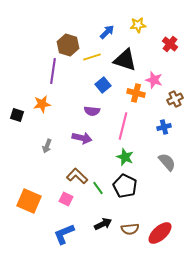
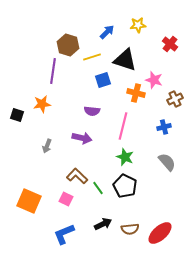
blue square: moved 5 px up; rotated 21 degrees clockwise
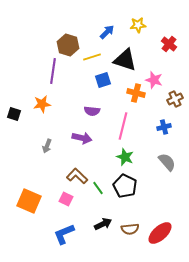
red cross: moved 1 px left
black square: moved 3 px left, 1 px up
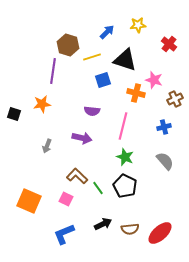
gray semicircle: moved 2 px left, 1 px up
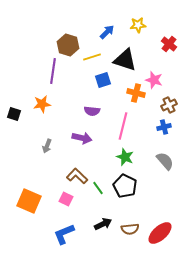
brown cross: moved 6 px left, 6 px down
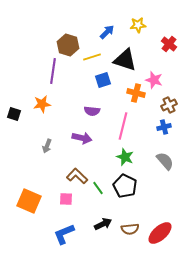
pink square: rotated 24 degrees counterclockwise
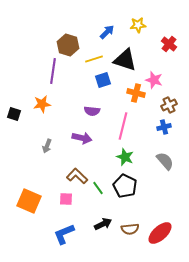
yellow line: moved 2 px right, 2 px down
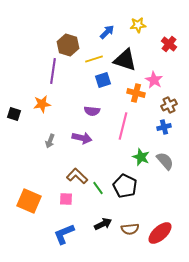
pink star: rotated 12 degrees clockwise
gray arrow: moved 3 px right, 5 px up
green star: moved 16 px right
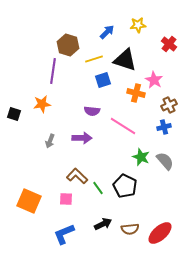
pink line: rotated 72 degrees counterclockwise
purple arrow: rotated 12 degrees counterclockwise
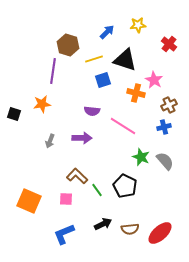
green line: moved 1 px left, 2 px down
